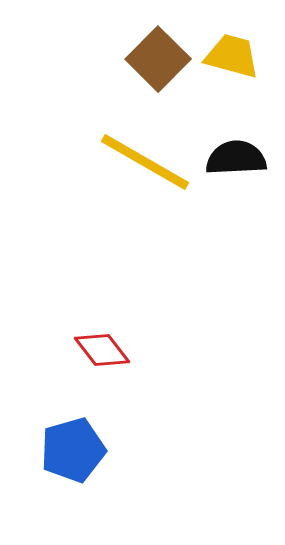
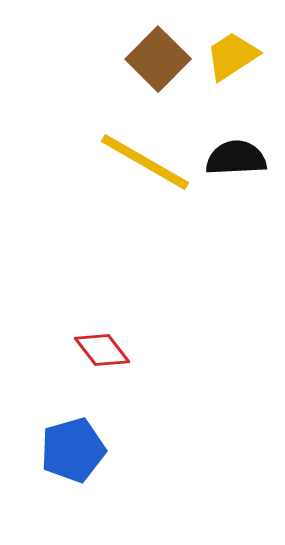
yellow trapezoid: rotated 48 degrees counterclockwise
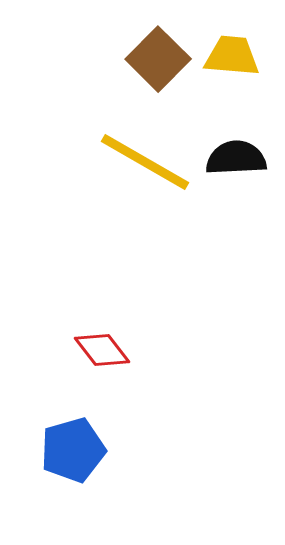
yellow trapezoid: rotated 38 degrees clockwise
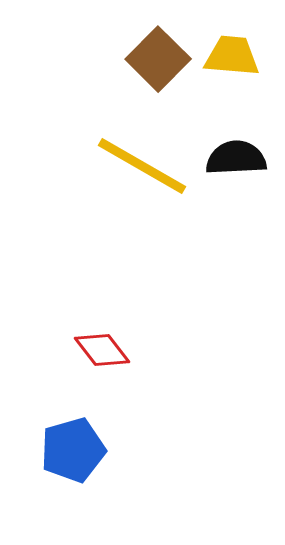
yellow line: moved 3 px left, 4 px down
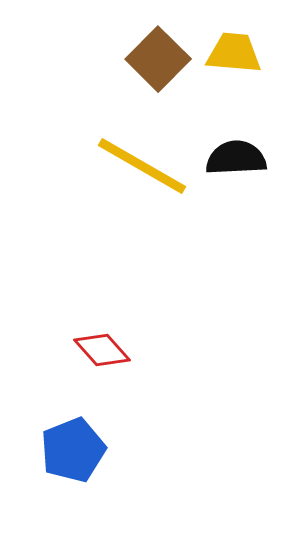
yellow trapezoid: moved 2 px right, 3 px up
red diamond: rotated 4 degrees counterclockwise
blue pentagon: rotated 6 degrees counterclockwise
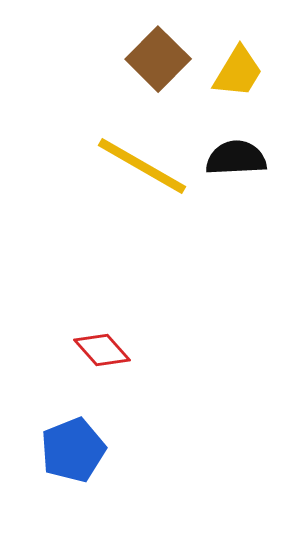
yellow trapezoid: moved 4 px right, 19 px down; rotated 116 degrees clockwise
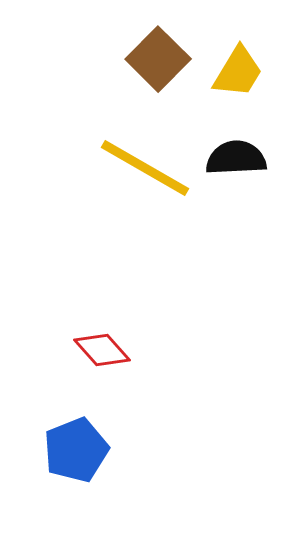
yellow line: moved 3 px right, 2 px down
blue pentagon: moved 3 px right
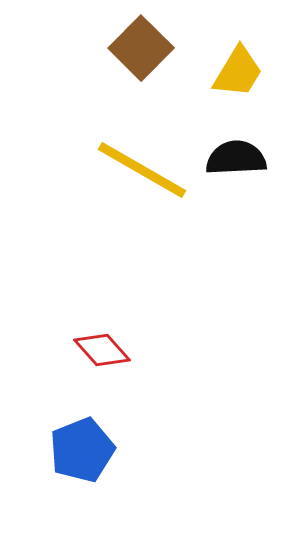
brown square: moved 17 px left, 11 px up
yellow line: moved 3 px left, 2 px down
blue pentagon: moved 6 px right
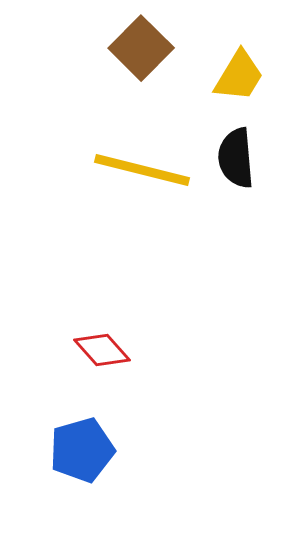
yellow trapezoid: moved 1 px right, 4 px down
black semicircle: rotated 92 degrees counterclockwise
yellow line: rotated 16 degrees counterclockwise
blue pentagon: rotated 6 degrees clockwise
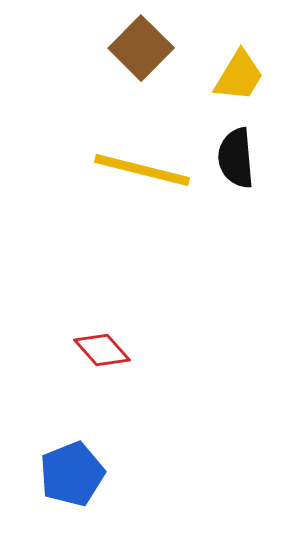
blue pentagon: moved 10 px left, 24 px down; rotated 6 degrees counterclockwise
